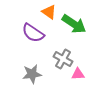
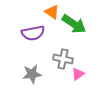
orange triangle: moved 3 px right
purple semicircle: rotated 45 degrees counterclockwise
gray cross: rotated 18 degrees counterclockwise
pink triangle: rotated 32 degrees counterclockwise
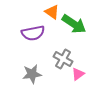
gray cross: rotated 18 degrees clockwise
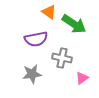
orange triangle: moved 3 px left
purple semicircle: moved 3 px right, 6 px down
gray cross: moved 1 px left, 1 px up; rotated 18 degrees counterclockwise
pink triangle: moved 4 px right, 4 px down
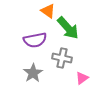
orange triangle: moved 1 px left, 1 px up
green arrow: moved 6 px left, 4 px down; rotated 15 degrees clockwise
purple semicircle: moved 1 px left, 1 px down
gray star: moved 1 px right, 1 px up; rotated 24 degrees counterclockwise
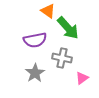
gray star: moved 2 px right
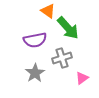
gray cross: rotated 30 degrees counterclockwise
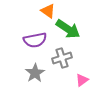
green arrow: moved 1 px down; rotated 15 degrees counterclockwise
pink triangle: moved 2 px down
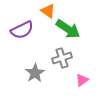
purple semicircle: moved 13 px left, 10 px up; rotated 15 degrees counterclockwise
